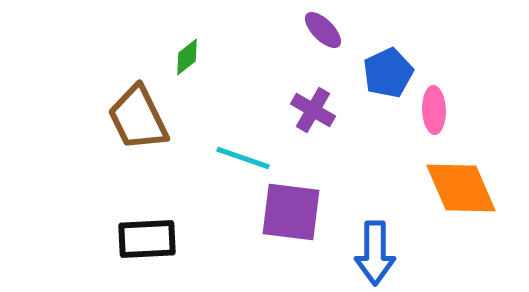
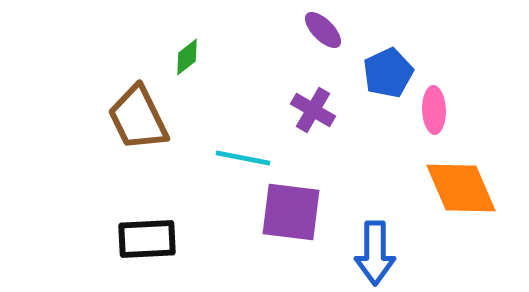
cyan line: rotated 8 degrees counterclockwise
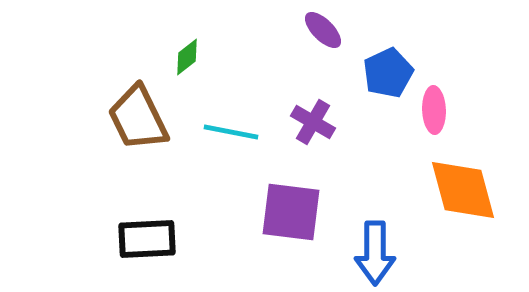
purple cross: moved 12 px down
cyan line: moved 12 px left, 26 px up
orange diamond: moved 2 px right, 2 px down; rotated 8 degrees clockwise
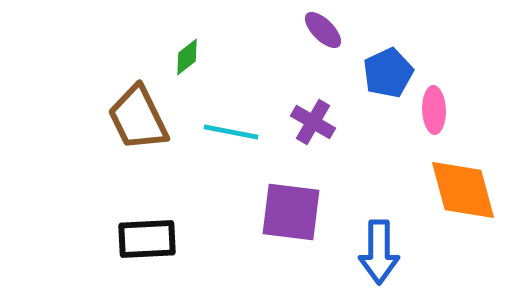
blue arrow: moved 4 px right, 1 px up
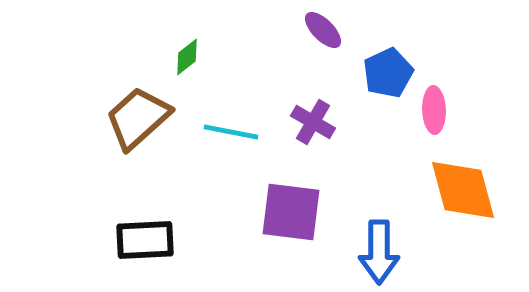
brown trapezoid: rotated 74 degrees clockwise
black rectangle: moved 2 px left, 1 px down
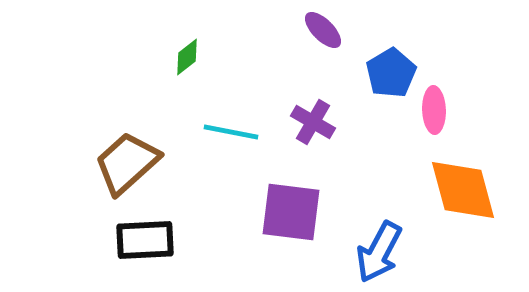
blue pentagon: moved 3 px right; rotated 6 degrees counterclockwise
brown trapezoid: moved 11 px left, 45 px down
blue arrow: rotated 28 degrees clockwise
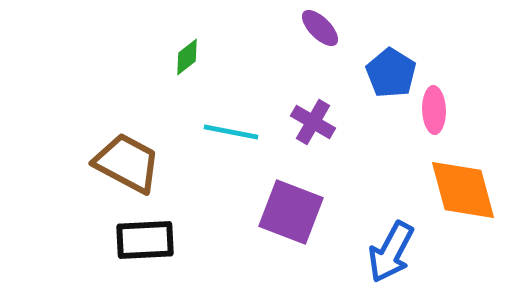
purple ellipse: moved 3 px left, 2 px up
blue pentagon: rotated 9 degrees counterclockwise
brown trapezoid: rotated 70 degrees clockwise
purple square: rotated 14 degrees clockwise
blue arrow: moved 12 px right
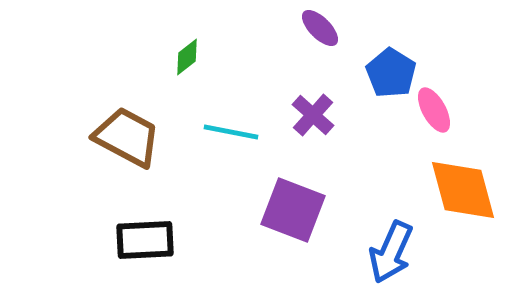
pink ellipse: rotated 27 degrees counterclockwise
purple cross: moved 7 px up; rotated 12 degrees clockwise
brown trapezoid: moved 26 px up
purple square: moved 2 px right, 2 px up
blue arrow: rotated 4 degrees counterclockwise
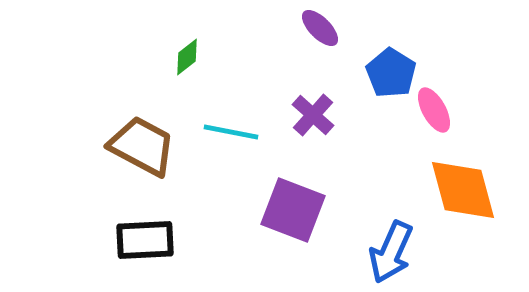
brown trapezoid: moved 15 px right, 9 px down
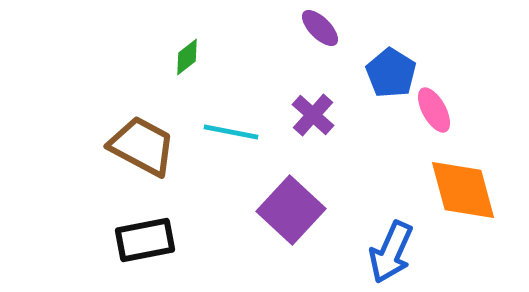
purple square: moved 2 px left; rotated 22 degrees clockwise
black rectangle: rotated 8 degrees counterclockwise
